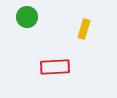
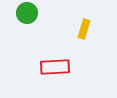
green circle: moved 4 px up
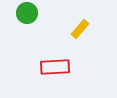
yellow rectangle: moved 4 px left; rotated 24 degrees clockwise
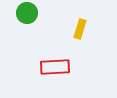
yellow rectangle: rotated 24 degrees counterclockwise
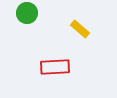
yellow rectangle: rotated 66 degrees counterclockwise
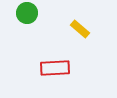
red rectangle: moved 1 px down
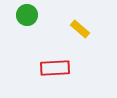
green circle: moved 2 px down
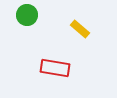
red rectangle: rotated 12 degrees clockwise
